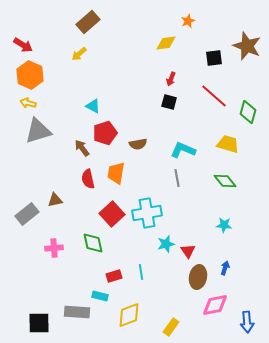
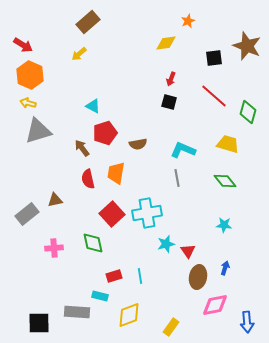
cyan line at (141, 272): moved 1 px left, 4 px down
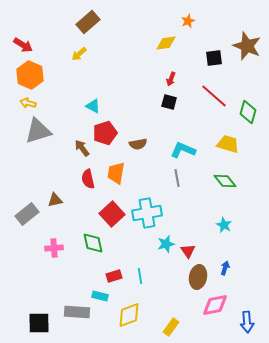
cyan star at (224, 225): rotated 21 degrees clockwise
